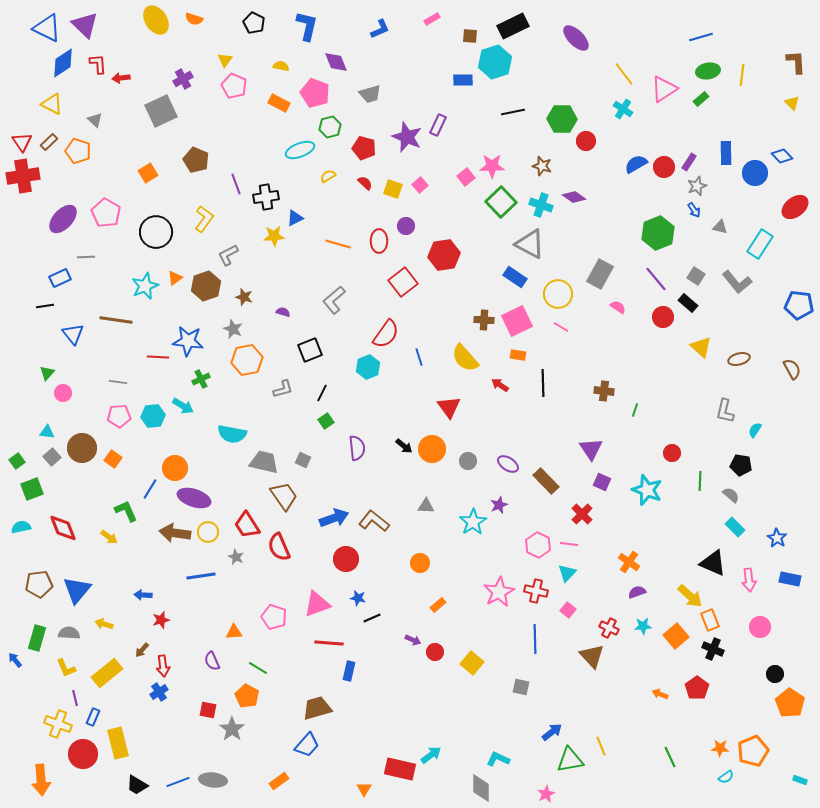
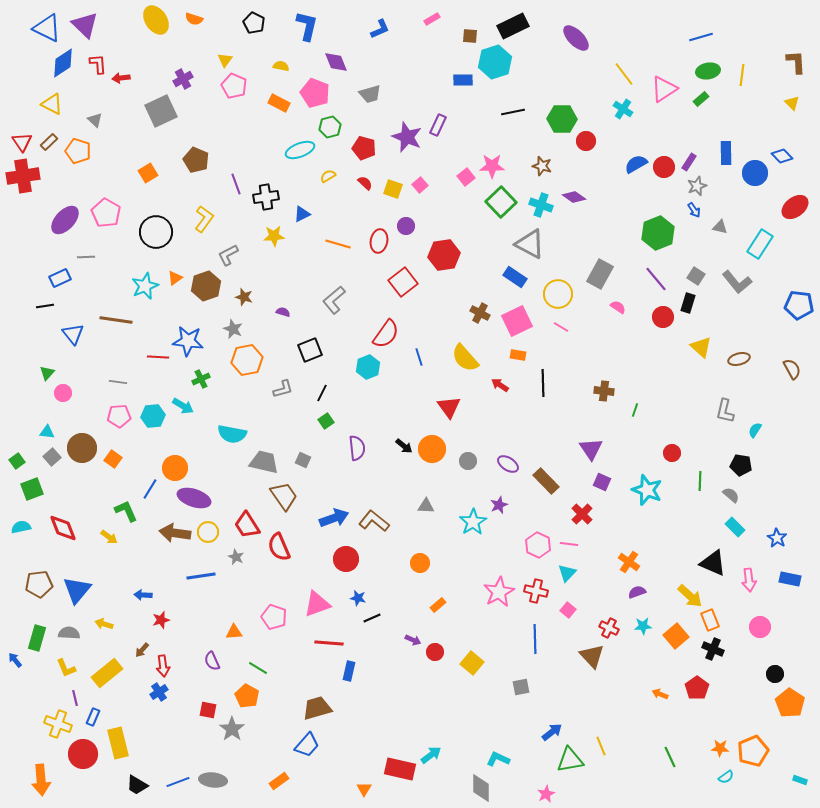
blue triangle at (295, 218): moved 7 px right, 4 px up
purple ellipse at (63, 219): moved 2 px right, 1 px down
red ellipse at (379, 241): rotated 10 degrees clockwise
black rectangle at (688, 303): rotated 66 degrees clockwise
brown cross at (484, 320): moved 4 px left, 7 px up; rotated 24 degrees clockwise
gray square at (521, 687): rotated 24 degrees counterclockwise
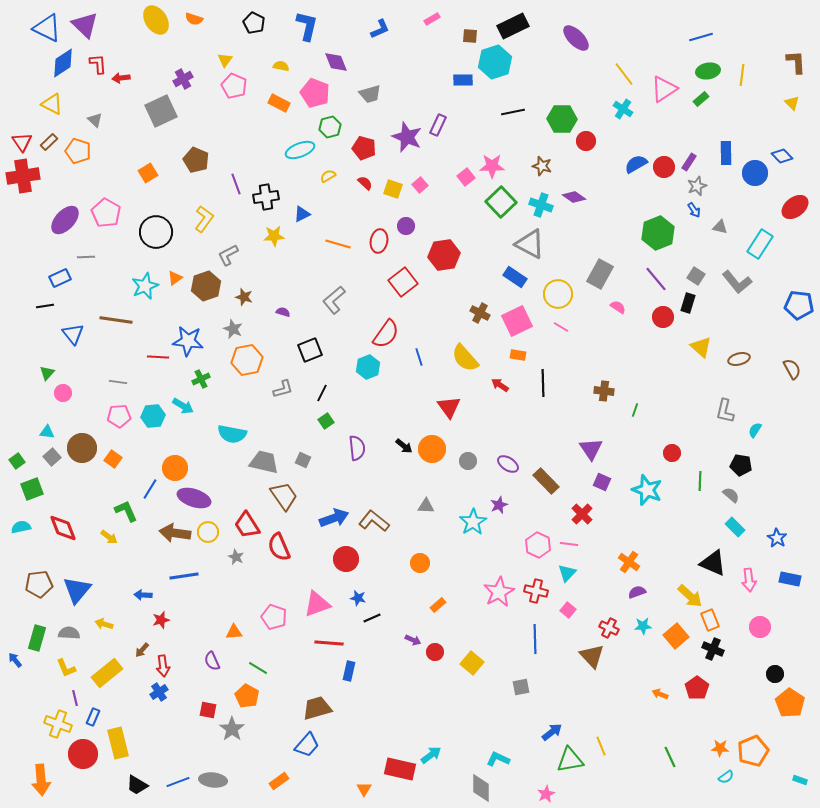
blue line at (201, 576): moved 17 px left
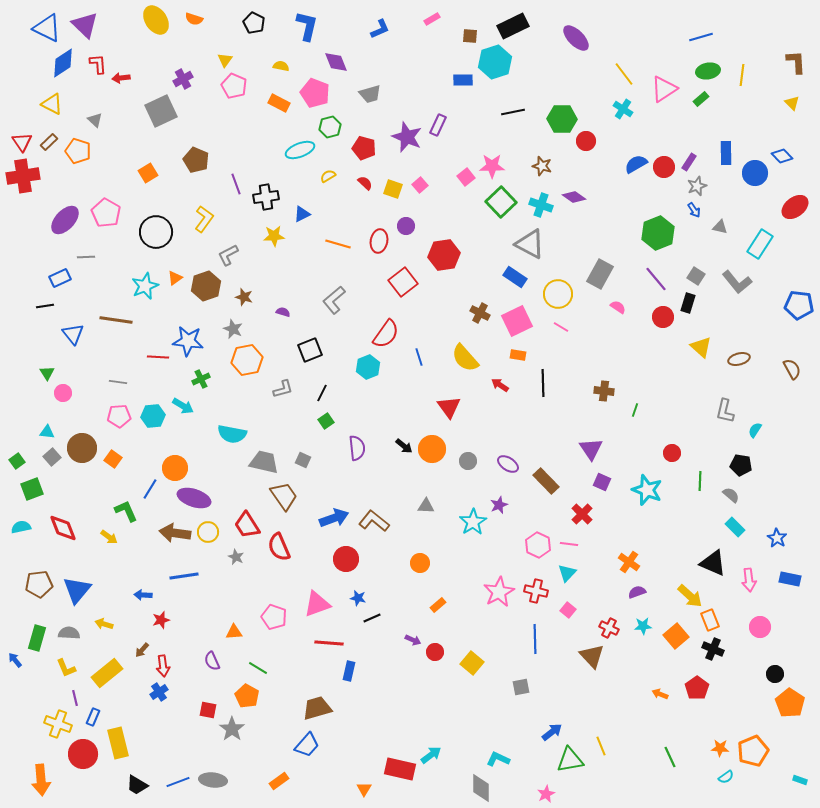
green triangle at (47, 373): rotated 14 degrees counterclockwise
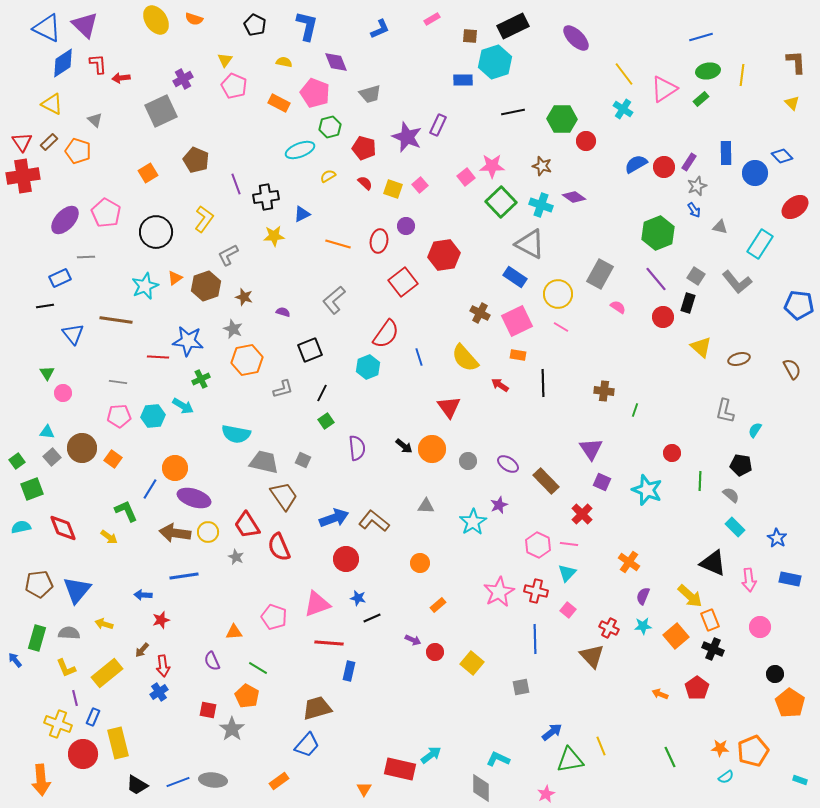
black pentagon at (254, 23): moved 1 px right, 2 px down
yellow semicircle at (281, 66): moved 3 px right, 4 px up
cyan semicircle at (232, 434): moved 4 px right
purple semicircle at (637, 592): moved 6 px right, 4 px down; rotated 48 degrees counterclockwise
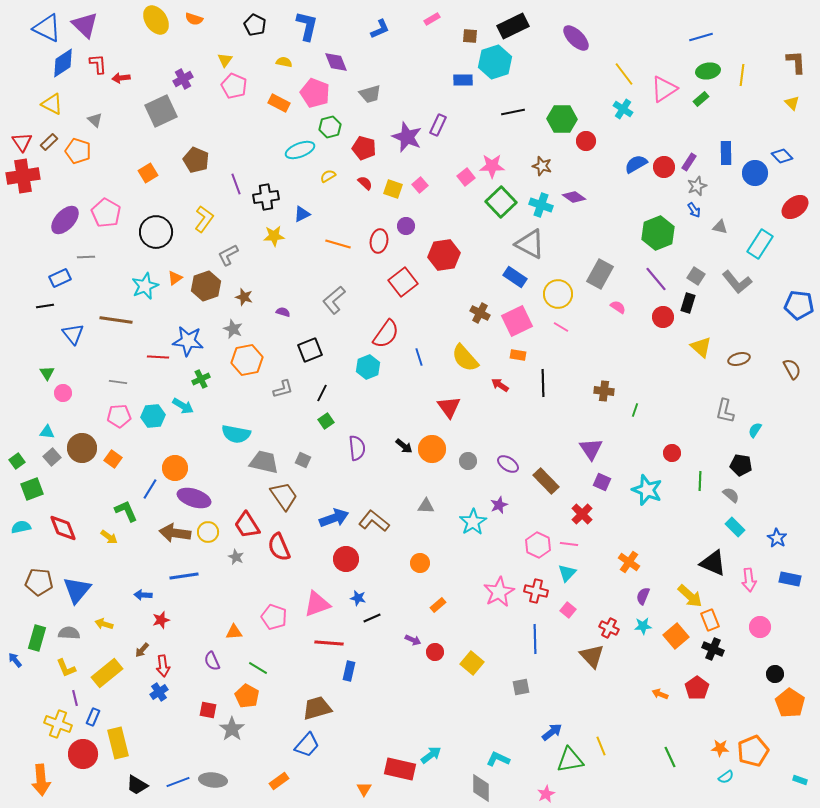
brown pentagon at (39, 584): moved 2 px up; rotated 12 degrees clockwise
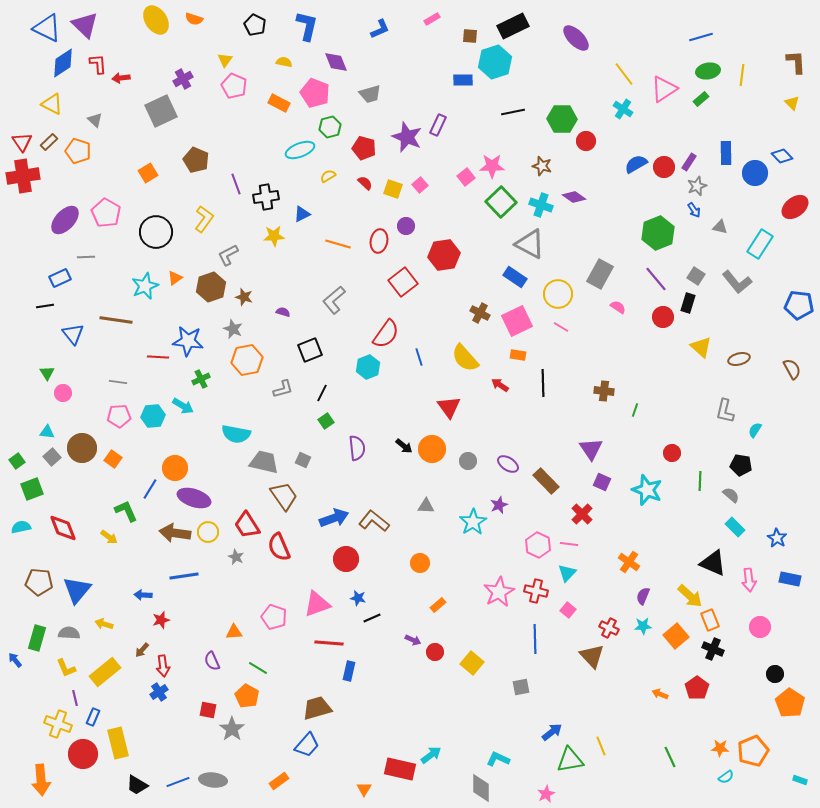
brown hexagon at (206, 286): moved 5 px right, 1 px down
yellow rectangle at (107, 673): moved 2 px left, 1 px up
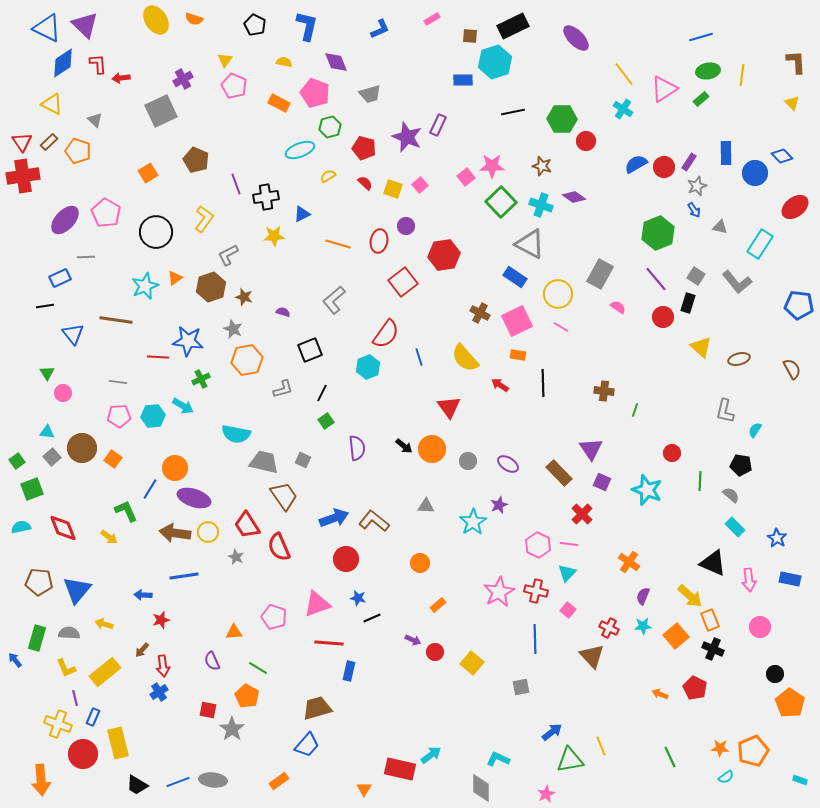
brown rectangle at (546, 481): moved 13 px right, 8 px up
red pentagon at (697, 688): moved 2 px left; rotated 10 degrees counterclockwise
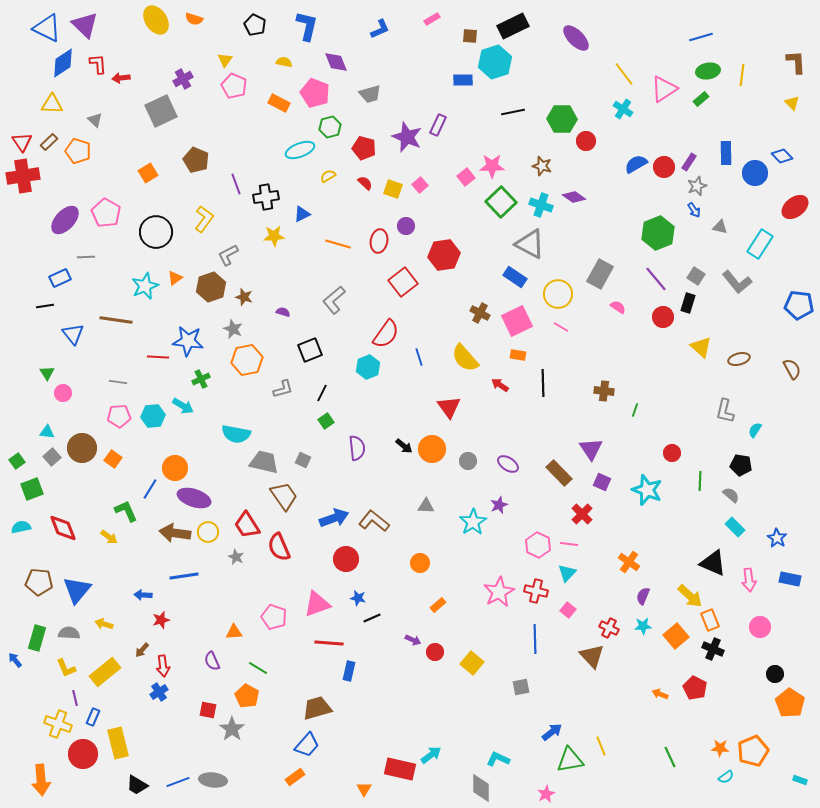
yellow triangle at (52, 104): rotated 25 degrees counterclockwise
orange rectangle at (279, 781): moved 16 px right, 4 px up
